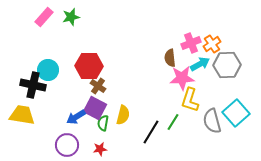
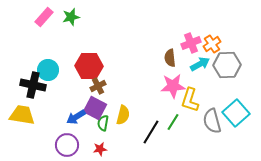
pink star: moved 9 px left, 8 px down
brown cross: rotated 28 degrees clockwise
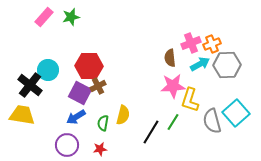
orange cross: rotated 12 degrees clockwise
black cross: moved 3 px left; rotated 25 degrees clockwise
purple square: moved 15 px left, 15 px up
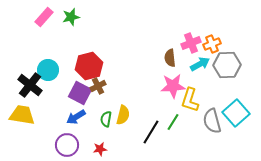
red hexagon: rotated 16 degrees counterclockwise
green semicircle: moved 3 px right, 4 px up
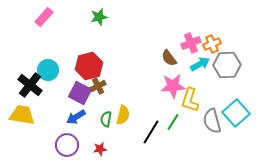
green star: moved 28 px right
brown semicircle: moved 1 px left; rotated 30 degrees counterclockwise
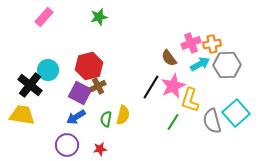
orange cross: rotated 12 degrees clockwise
pink star: rotated 20 degrees counterclockwise
black line: moved 45 px up
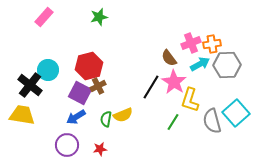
pink star: moved 1 px right, 4 px up; rotated 15 degrees counterclockwise
yellow semicircle: rotated 54 degrees clockwise
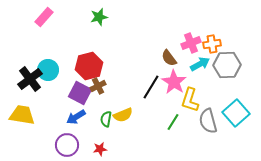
black cross: moved 6 px up; rotated 15 degrees clockwise
gray semicircle: moved 4 px left
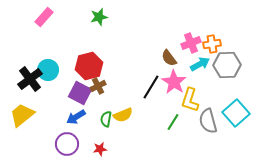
yellow trapezoid: rotated 48 degrees counterclockwise
purple circle: moved 1 px up
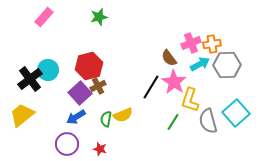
purple square: rotated 20 degrees clockwise
red star: rotated 24 degrees clockwise
